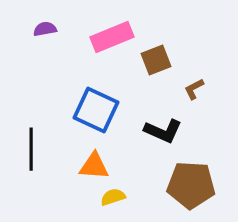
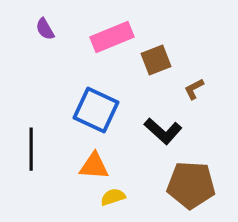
purple semicircle: rotated 110 degrees counterclockwise
black L-shape: rotated 18 degrees clockwise
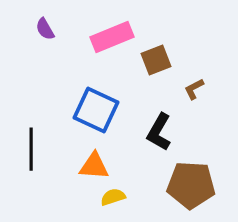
black L-shape: moved 4 px left, 1 px down; rotated 78 degrees clockwise
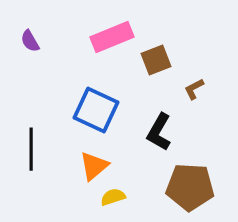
purple semicircle: moved 15 px left, 12 px down
orange triangle: rotated 44 degrees counterclockwise
brown pentagon: moved 1 px left, 2 px down
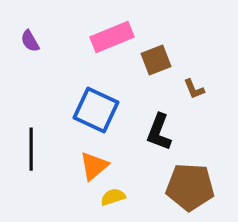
brown L-shape: rotated 85 degrees counterclockwise
black L-shape: rotated 9 degrees counterclockwise
